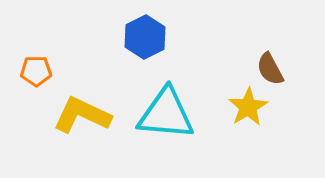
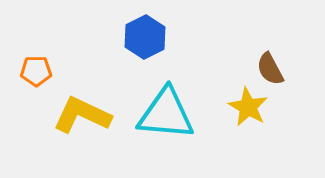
yellow star: rotated 12 degrees counterclockwise
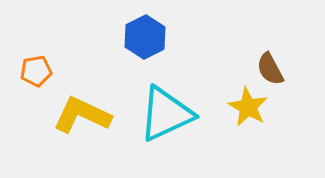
orange pentagon: rotated 8 degrees counterclockwise
cyan triangle: rotated 30 degrees counterclockwise
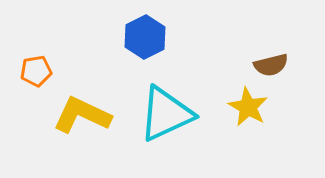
brown semicircle: moved 1 px right, 4 px up; rotated 76 degrees counterclockwise
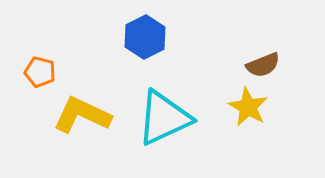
brown semicircle: moved 8 px left; rotated 8 degrees counterclockwise
orange pentagon: moved 4 px right, 1 px down; rotated 24 degrees clockwise
cyan triangle: moved 2 px left, 4 px down
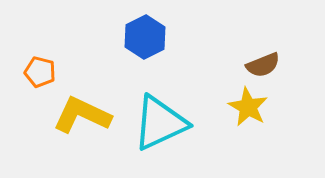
cyan triangle: moved 4 px left, 5 px down
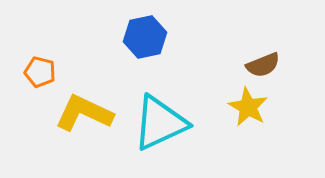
blue hexagon: rotated 15 degrees clockwise
yellow L-shape: moved 2 px right, 2 px up
